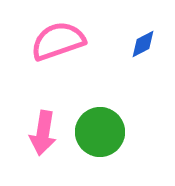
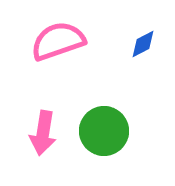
green circle: moved 4 px right, 1 px up
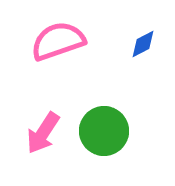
pink arrow: rotated 24 degrees clockwise
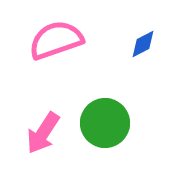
pink semicircle: moved 2 px left, 1 px up
green circle: moved 1 px right, 8 px up
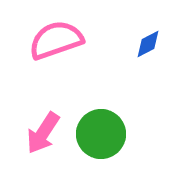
blue diamond: moved 5 px right
green circle: moved 4 px left, 11 px down
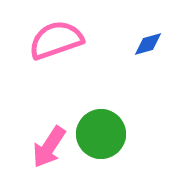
blue diamond: rotated 12 degrees clockwise
pink arrow: moved 6 px right, 14 px down
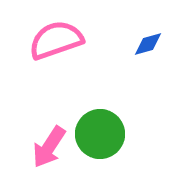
green circle: moved 1 px left
